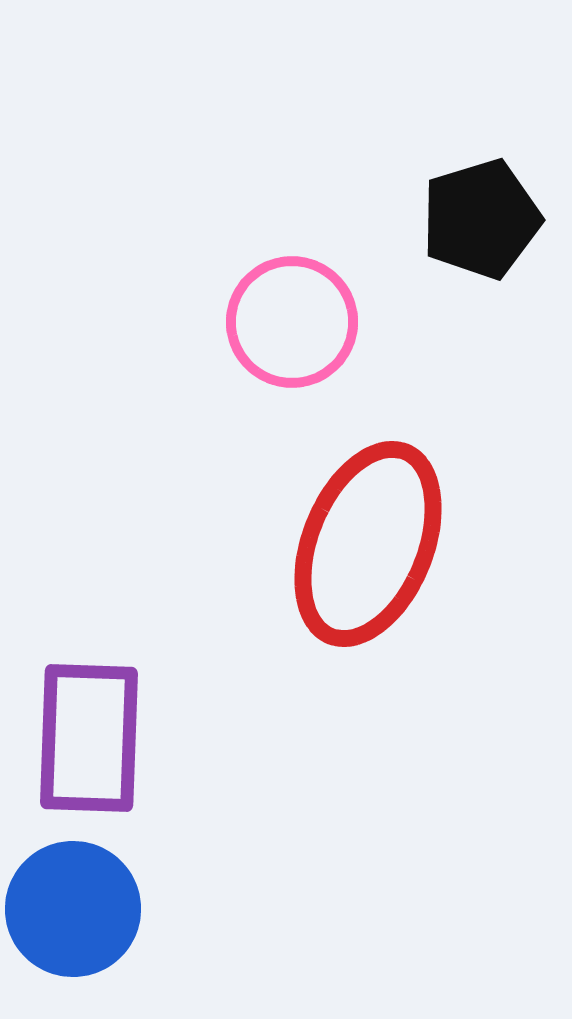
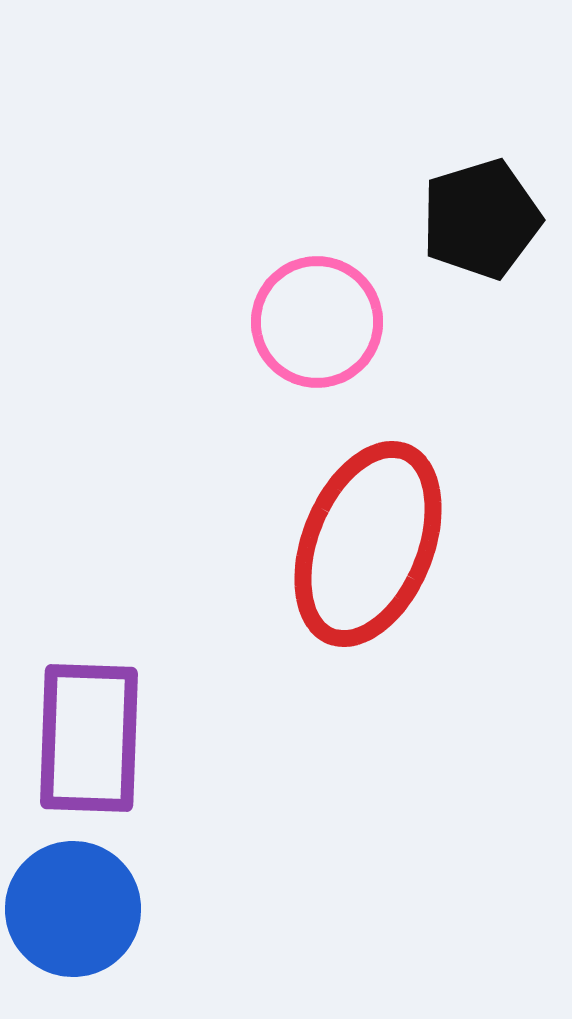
pink circle: moved 25 px right
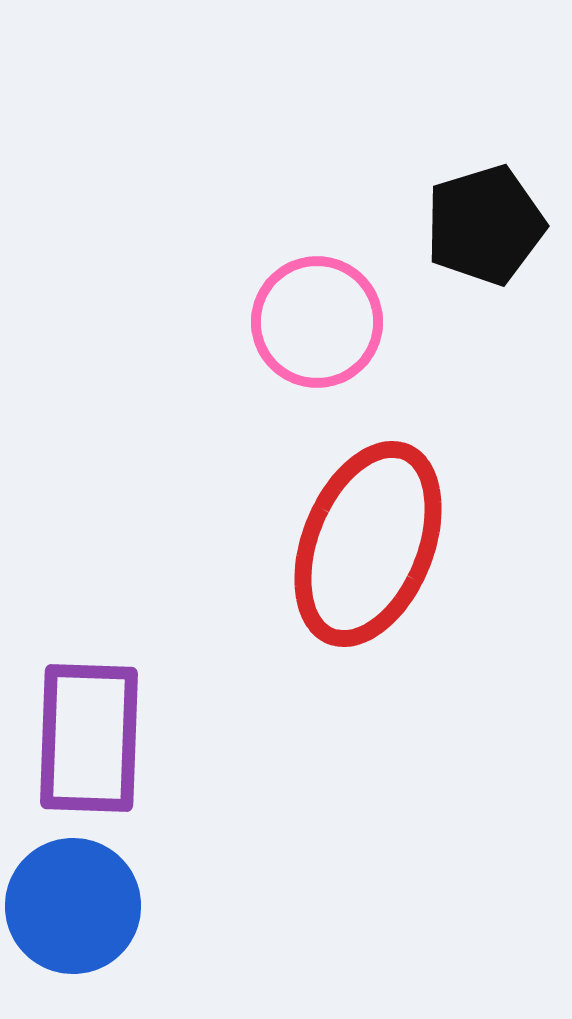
black pentagon: moved 4 px right, 6 px down
blue circle: moved 3 px up
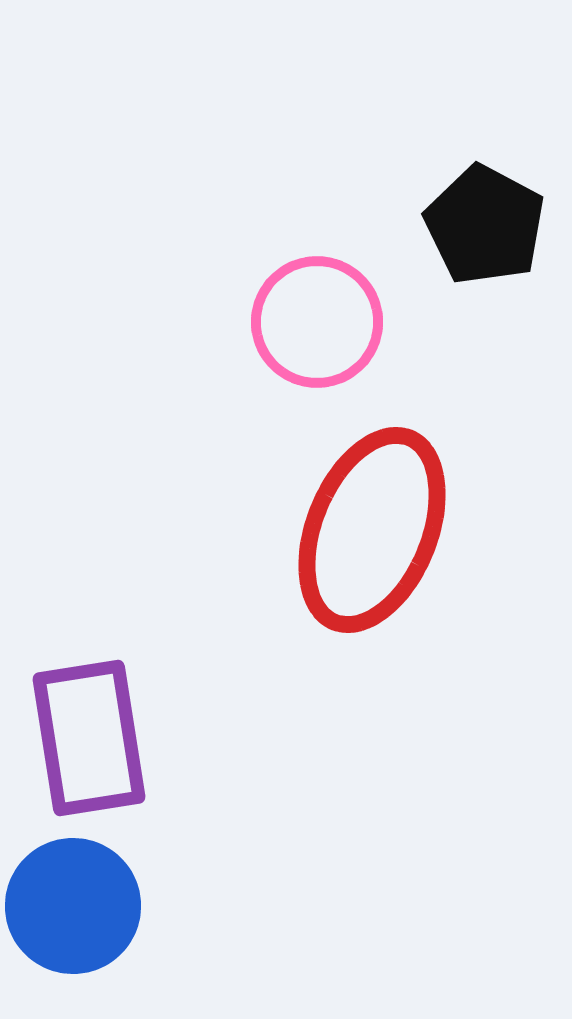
black pentagon: rotated 27 degrees counterclockwise
red ellipse: moved 4 px right, 14 px up
purple rectangle: rotated 11 degrees counterclockwise
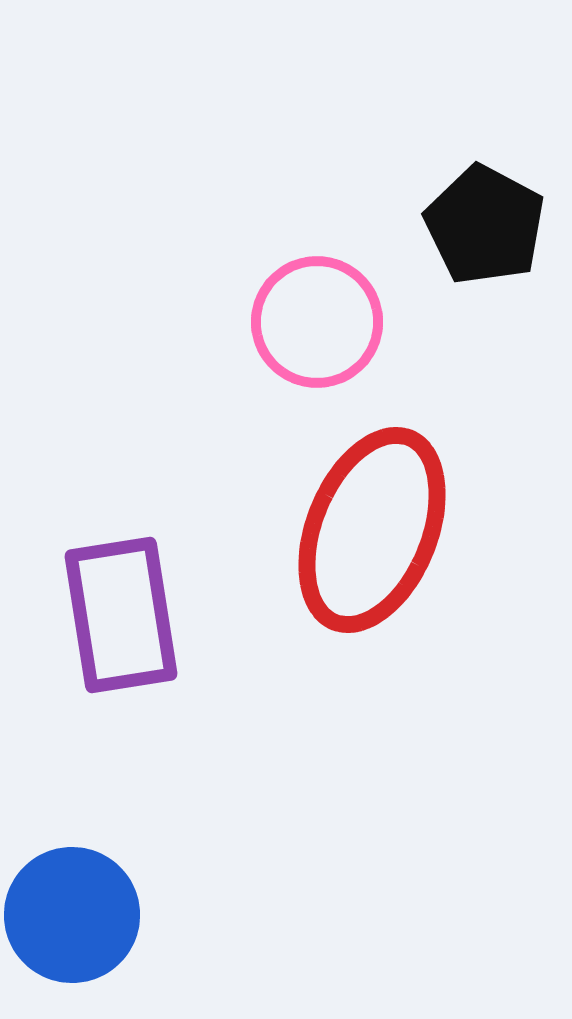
purple rectangle: moved 32 px right, 123 px up
blue circle: moved 1 px left, 9 px down
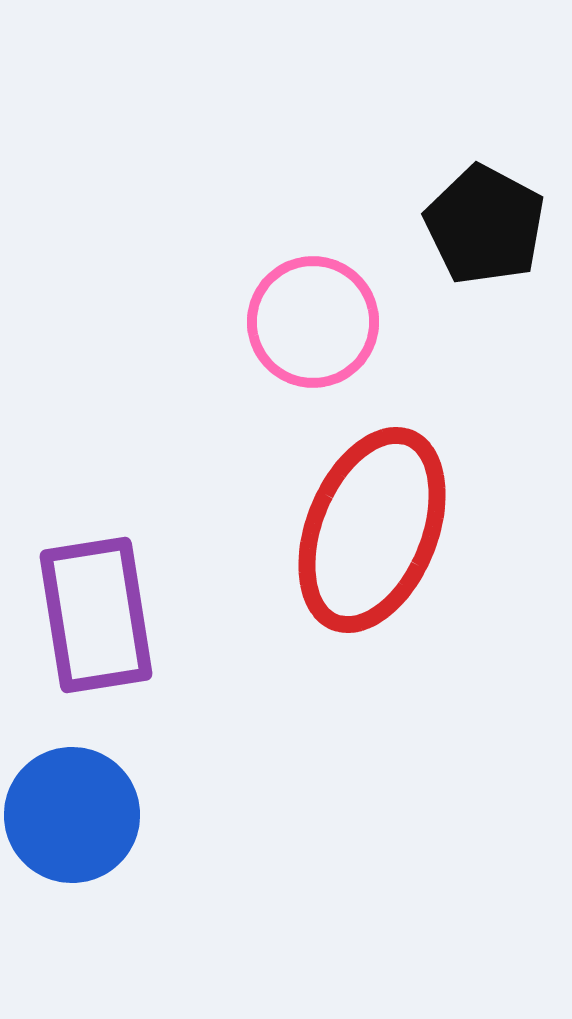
pink circle: moved 4 px left
purple rectangle: moved 25 px left
blue circle: moved 100 px up
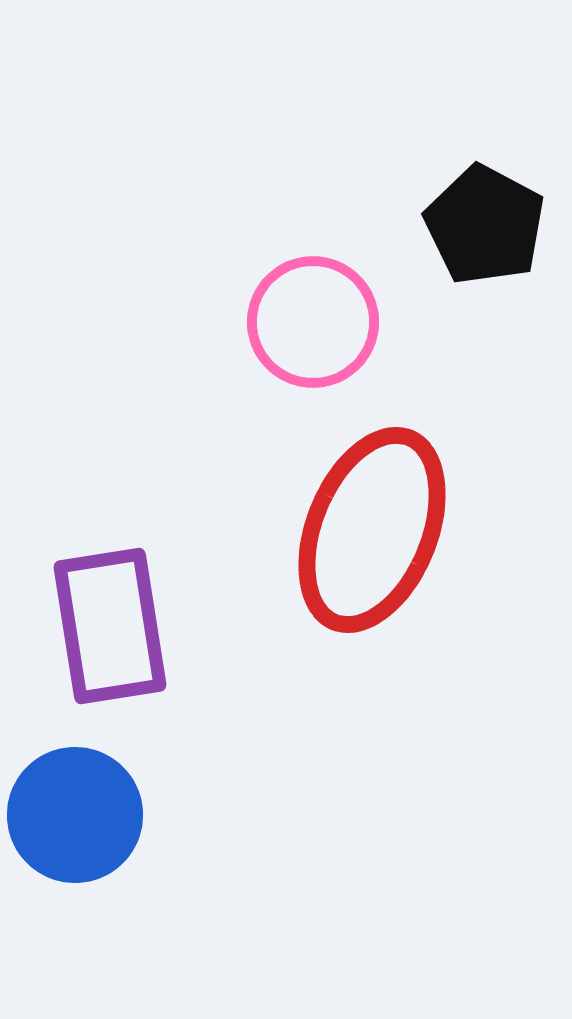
purple rectangle: moved 14 px right, 11 px down
blue circle: moved 3 px right
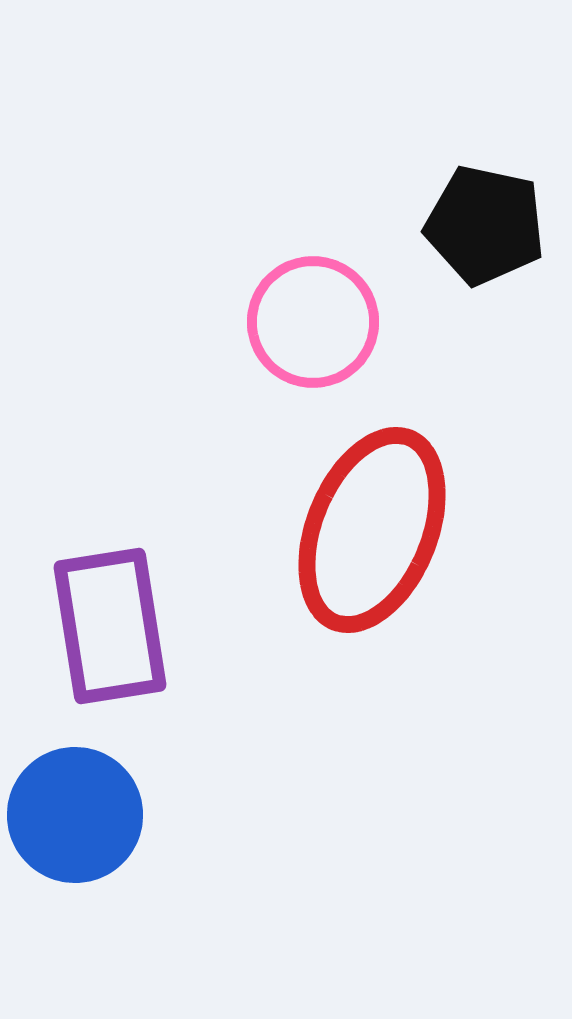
black pentagon: rotated 16 degrees counterclockwise
